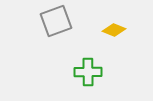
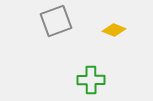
green cross: moved 3 px right, 8 px down
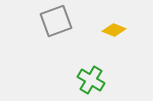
green cross: rotated 32 degrees clockwise
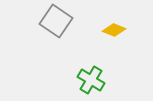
gray square: rotated 36 degrees counterclockwise
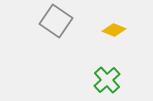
green cross: moved 16 px right; rotated 16 degrees clockwise
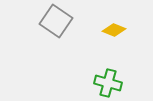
green cross: moved 1 px right, 3 px down; rotated 32 degrees counterclockwise
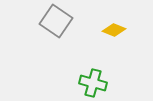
green cross: moved 15 px left
